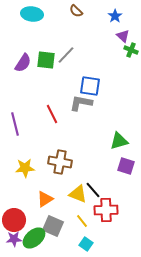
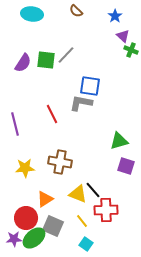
red circle: moved 12 px right, 2 px up
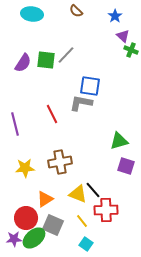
brown cross: rotated 20 degrees counterclockwise
gray square: moved 1 px up
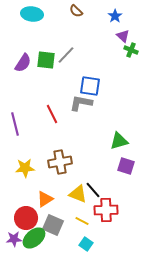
yellow line: rotated 24 degrees counterclockwise
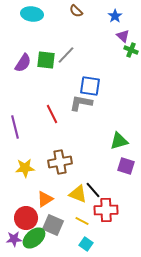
purple line: moved 3 px down
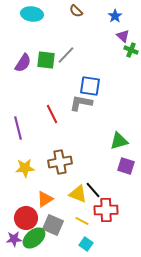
purple line: moved 3 px right, 1 px down
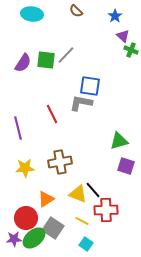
orange triangle: moved 1 px right
gray square: moved 3 px down; rotated 10 degrees clockwise
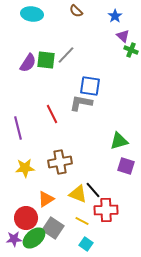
purple semicircle: moved 5 px right
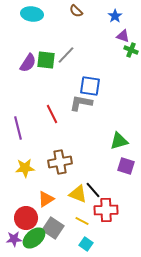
purple triangle: rotated 24 degrees counterclockwise
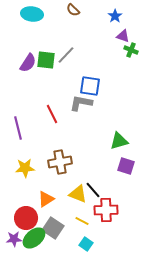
brown semicircle: moved 3 px left, 1 px up
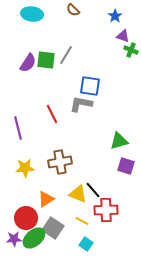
gray line: rotated 12 degrees counterclockwise
gray L-shape: moved 1 px down
